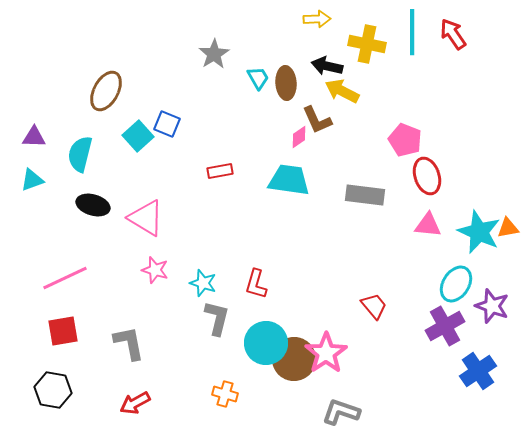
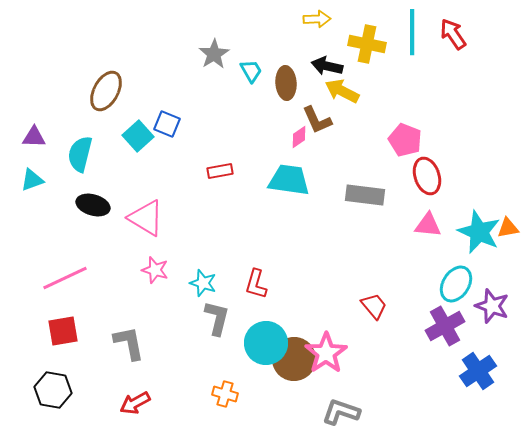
cyan trapezoid at (258, 78): moved 7 px left, 7 px up
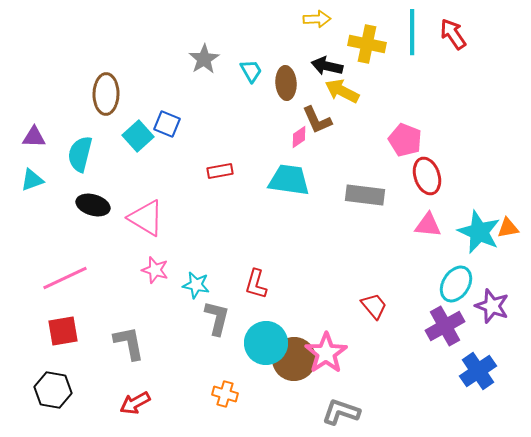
gray star at (214, 54): moved 10 px left, 5 px down
brown ellipse at (106, 91): moved 3 px down; rotated 27 degrees counterclockwise
cyan star at (203, 283): moved 7 px left, 2 px down; rotated 8 degrees counterclockwise
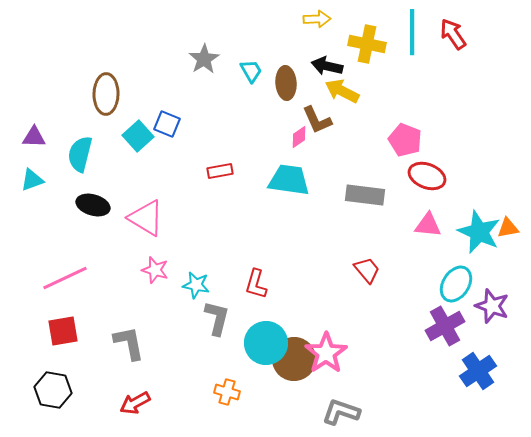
red ellipse at (427, 176): rotated 51 degrees counterclockwise
red trapezoid at (374, 306): moved 7 px left, 36 px up
orange cross at (225, 394): moved 2 px right, 2 px up
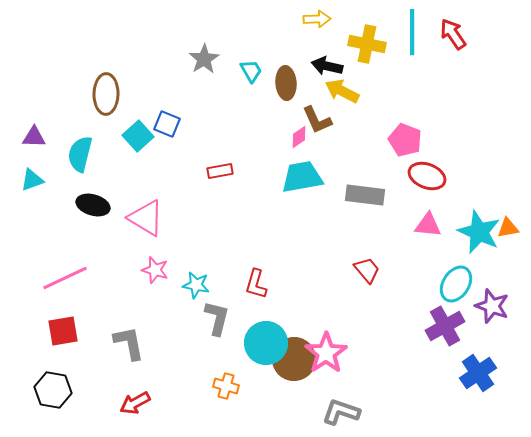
cyan trapezoid at (289, 180): moved 13 px right, 3 px up; rotated 18 degrees counterclockwise
blue cross at (478, 371): moved 2 px down
orange cross at (227, 392): moved 1 px left, 6 px up
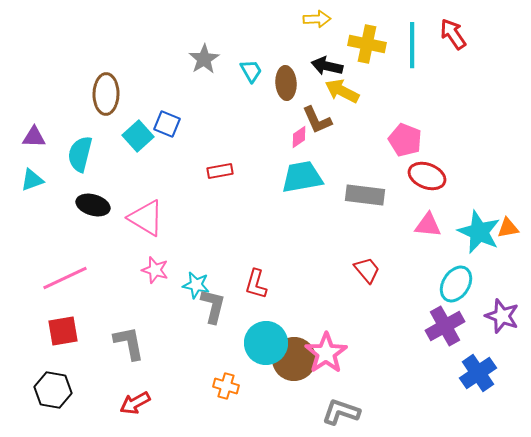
cyan line at (412, 32): moved 13 px down
purple star at (492, 306): moved 10 px right, 10 px down
gray L-shape at (217, 318): moved 4 px left, 12 px up
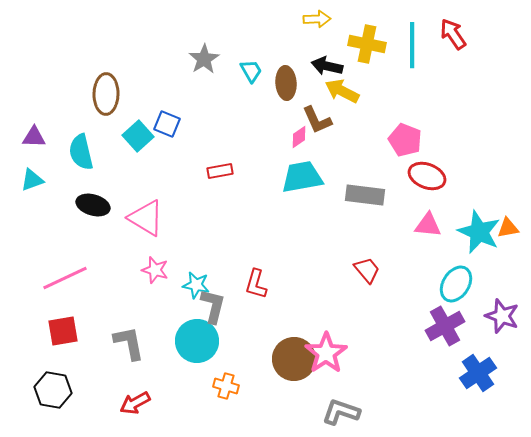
cyan semicircle at (80, 154): moved 1 px right, 2 px up; rotated 27 degrees counterclockwise
cyan circle at (266, 343): moved 69 px left, 2 px up
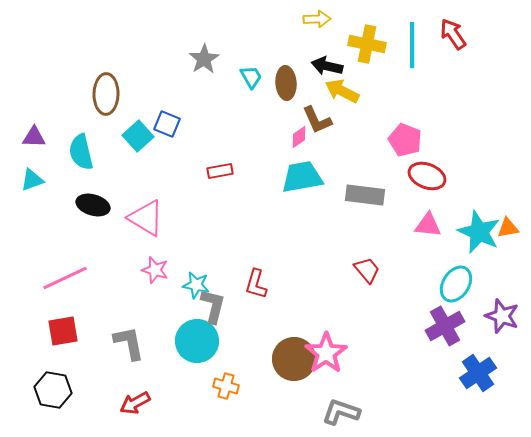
cyan trapezoid at (251, 71): moved 6 px down
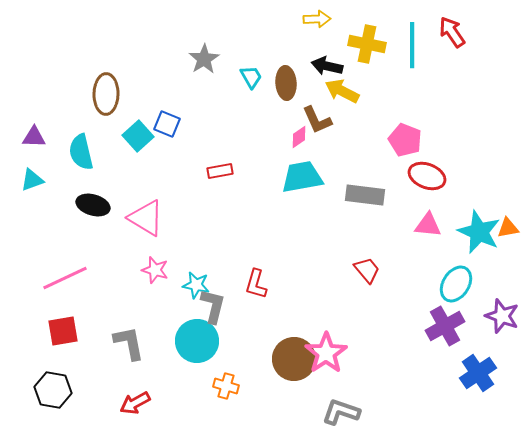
red arrow at (453, 34): moved 1 px left, 2 px up
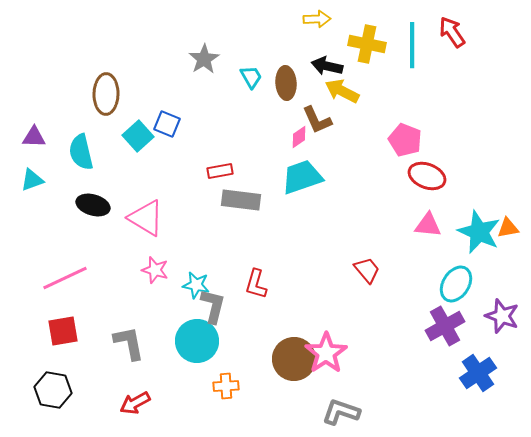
cyan trapezoid at (302, 177): rotated 9 degrees counterclockwise
gray rectangle at (365, 195): moved 124 px left, 5 px down
orange cross at (226, 386): rotated 20 degrees counterclockwise
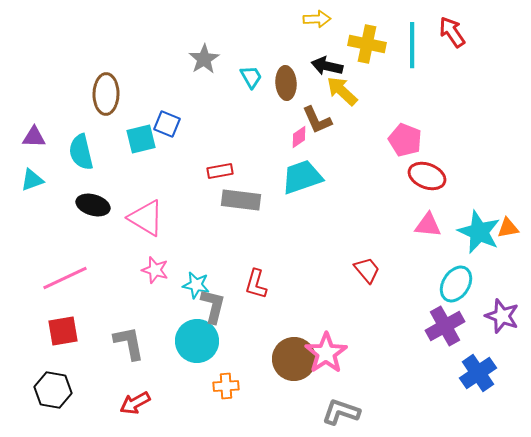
yellow arrow at (342, 91): rotated 16 degrees clockwise
cyan square at (138, 136): moved 3 px right, 3 px down; rotated 28 degrees clockwise
